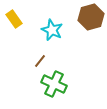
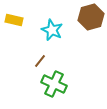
yellow rectangle: moved 1 px down; rotated 42 degrees counterclockwise
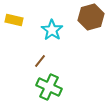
cyan star: rotated 10 degrees clockwise
green cross: moved 5 px left, 3 px down
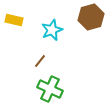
cyan star: rotated 15 degrees clockwise
green cross: moved 1 px right, 2 px down
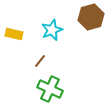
yellow rectangle: moved 14 px down
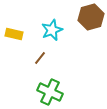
brown line: moved 3 px up
green cross: moved 3 px down
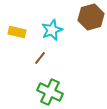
yellow rectangle: moved 3 px right, 2 px up
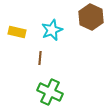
brown hexagon: rotated 20 degrees counterclockwise
brown line: rotated 32 degrees counterclockwise
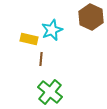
yellow rectangle: moved 12 px right, 7 px down
brown line: moved 1 px right, 1 px down
green cross: rotated 15 degrees clockwise
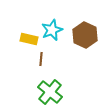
brown hexagon: moved 6 px left, 18 px down
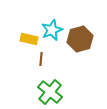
brown hexagon: moved 5 px left, 4 px down; rotated 20 degrees clockwise
